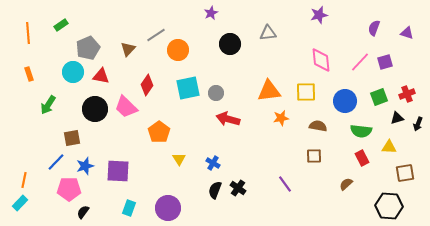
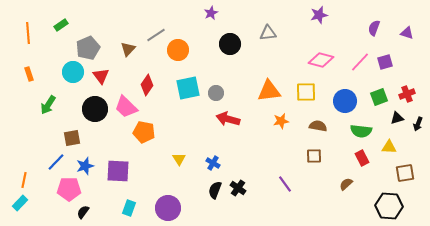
pink diamond at (321, 60): rotated 70 degrees counterclockwise
red triangle at (101, 76): rotated 42 degrees clockwise
orange star at (281, 118): moved 3 px down
orange pentagon at (159, 132): moved 15 px left; rotated 25 degrees counterclockwise
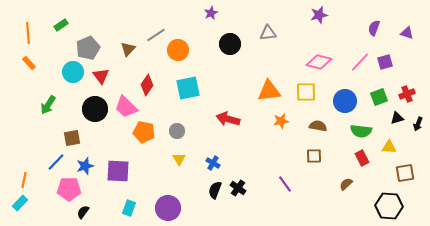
pink diamond at (321, 60): moved 2 px left, 2 px down
orange rectangle at (29, 74): moved 11 px up; rotated 24 degrees counterclockwise
gray circle at (216, 93): moved 39 px left, 38 px down
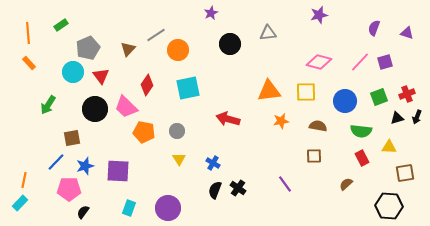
black arrow at (418, 124): moved 1 px left, 7 px up
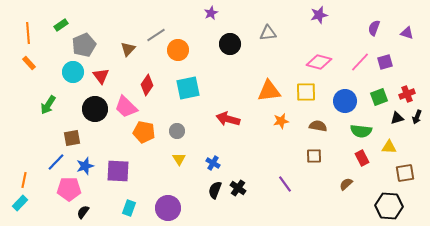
gray pentagon at (88, 48): moved 4 px left, 3 px up
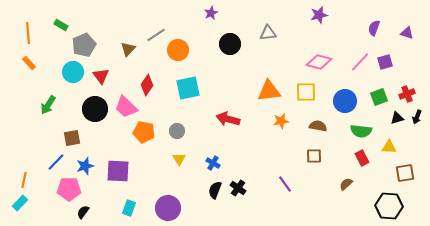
green rectangle at (61, 25): rotated 64 degrees clockwise
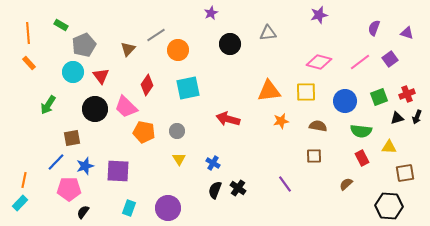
pink line at (360, 62): rotated 10 degrees clockwise
purple square at (385, 62): moved 5 px right, 3 px up; rotated 21 degrees counterclockwise
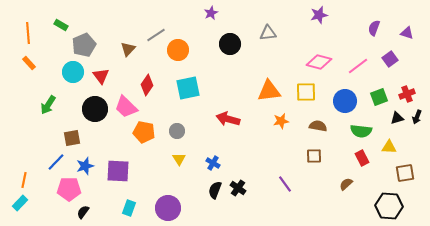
pink line at (360, 62): moved 2 px left, 4 px down
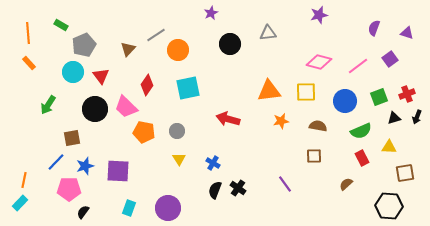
black triangle at (397, 118): moved 3 px left
green semicircle at (361, 131): rotated 30 degrees counterclockwise
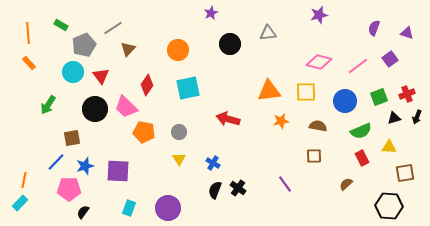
gray line at (156, 35): moved 43 px left, 7 px up
gray circle at (177, 131): moved 2 px right, 1 px down
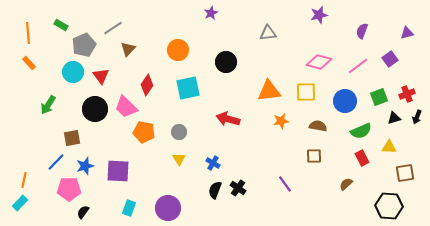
purple semicircle at (374, 28): moved 12 px left, 3 px down
purple triangle at (407, 33): rotated 32 degrees counterclockwise
black circle at (230, 44): moved 4 px left, 18 px down
